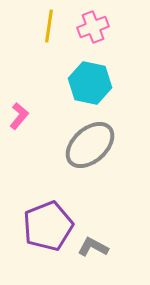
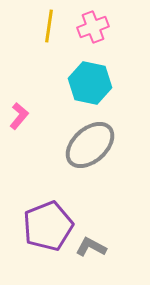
gray L-shape: moved 2 px left
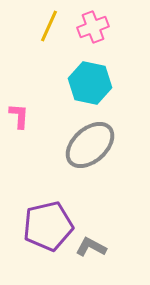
yellow line: rotated 16 degrees clockwise
pink L-shape: rotated 36 degrees counterclockwise
purple pentagon: rotated 9 degrees clockwise
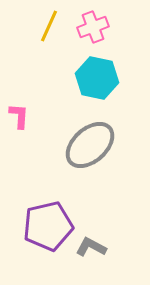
cyan hexagon: moved 7 px right, 5 px up
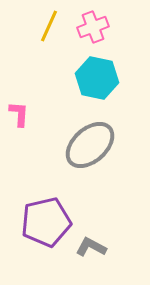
pink L-shape: moved 2 px up
purple pentagon: moved 2 px left, 4 px up
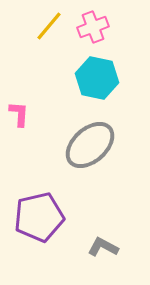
yellow line: rotated 16 degrees clockwise
purple pentagon: moved 7 px left, 5 px up
gray L-shape: moved 12 px right
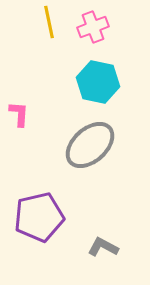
yellow line: moved 4 px up; rotated 52 degrees counterclockwise
cyan hexagon: moved 1 px right, 4 px down
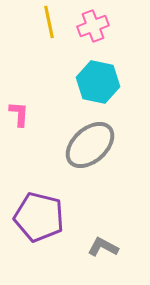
pink cross: moved 1 px up
purple pentagon: rotated 27 degrees clockwise
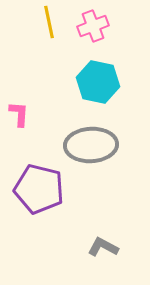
gray ellipse: moved 1 px right; rotated 39 degrees clockwise
purple pentagon: moved 28 px up
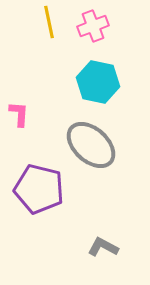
gray ellipse: rotated 45 degrees clockwise
